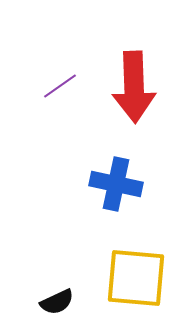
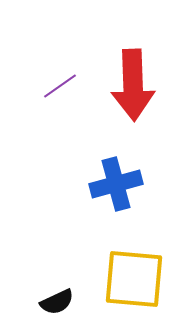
red arrow: moved 1 px left, 2 px up
blue cross: rotated 27 degrees counterclockwise
yellow square: moved 2 px left, 1 px down
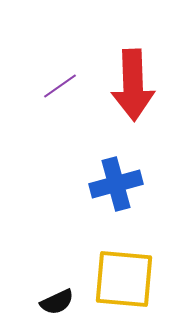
yellow square: moved 10 px left
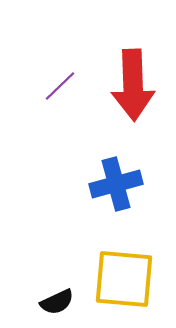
purple line: rotated 9 degrees counterclockwise
